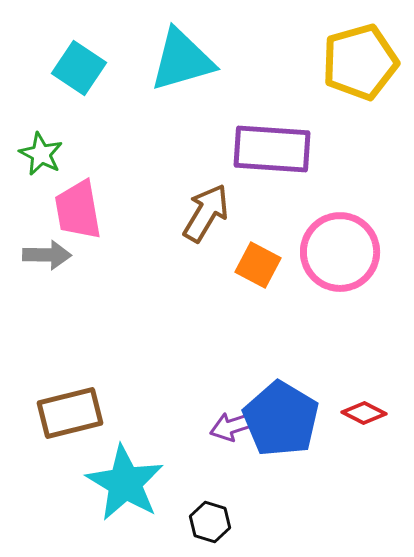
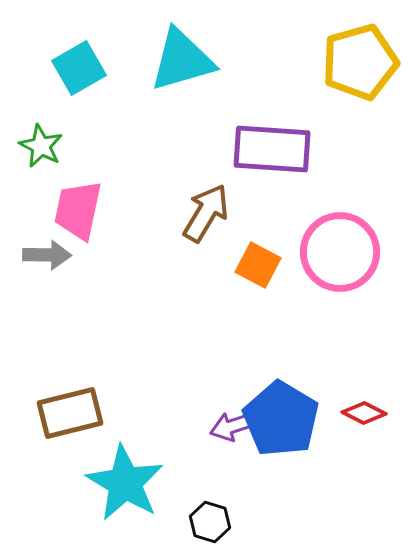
cyan square: rotated 26 degrees clockwise
green star: moved 8 px up
pink trapezoid: rotated 22 degrees clockwise
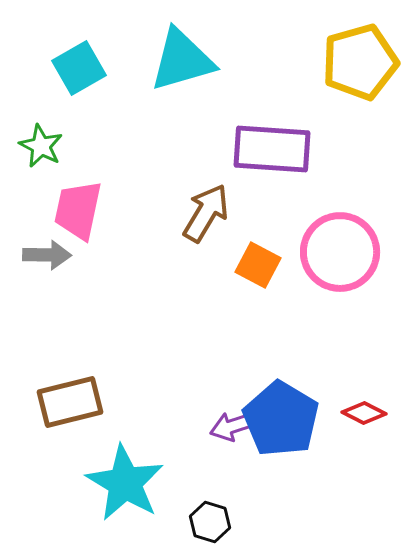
brown rectangle: moved 11 px up
